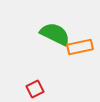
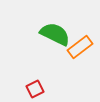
orange rectangle: rotated 25 degrees counterclockwise
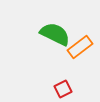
red square: moved 28 px right
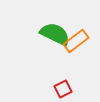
orange rectangle: moved 4 px left, 6 px up
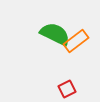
red square: moved 4 px right
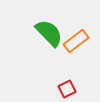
green semicircle: moved 6 px left, 1 px up; rotated 20 degrees clockwise
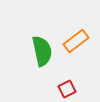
green semicircle: moved 7 px left, 18 px down; rotated 32 degrees clockwise
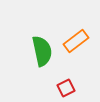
red square: moved 1 px left, 1 px up
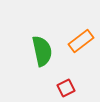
orange rectangle: moved 5 px right
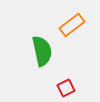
orange rectangle: moved 9 px left, 16 px up
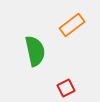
green semicircle: moved 7 px left
